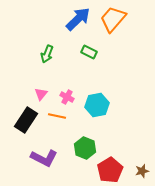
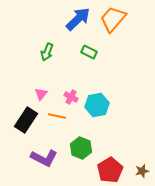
green arrow: moved 2 px up
pink cross: moved 4 px right
green hexagon: moved 4 px left
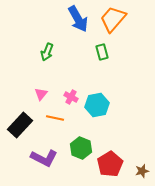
blue arrow: rotated 104 degrees clockwise
green rectangle: moved 13 px right; rotated 49 degrees clockwise
orange line: moved 2 px left, 2 px down
black rectangle: moved 6 px left, 5 px down; rotated 10 degrees clockwise
red pentagon: moved 6 px up
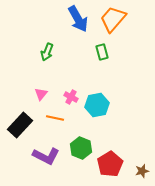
purple L-shape: moved 2 px right, 2 px up
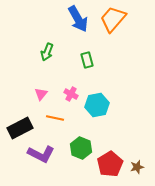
green rectangle: moved 15 px left, 8 px down
pink cross: moved 3 px up
black rectangle: moved 3 px down; rotated 20 degrees clockwise
purple L-shape: moved 5 px left, 2 px up
brown star: moved 5 px left, 4 px up
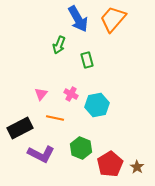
green arrow: moved 12 px right, 7 px up
brown star: rotated 24 degrees counterclockwise
